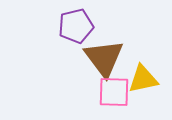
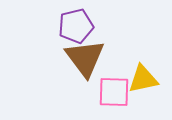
brown triangle: moved 19 px left
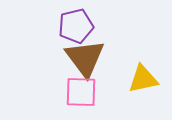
pink square: moved 33 px left
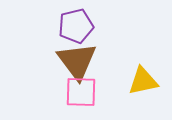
brown triangle: moved 8 px left, 3 px down
yellow triangle: moved 2 px down
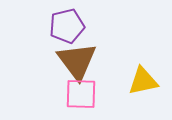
purple pentagon: moved 9 px left
pink square: moved 2 px down
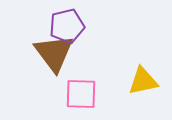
brown triangle: moved 23 px left, 8 px up
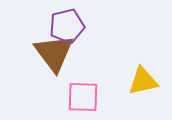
pink square: moved 2 px right, 3 px down
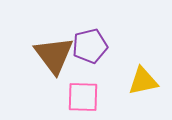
purple pentagon: moved 23 px right, 20 px down
brown triangle: moved 2 px down
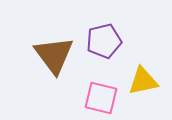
purple pentagon: moved 14 px right, 5 px up
pink square: moved 18 px right, 1 px down; rotated 12 degrees clockwise
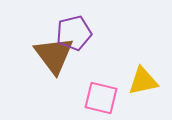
purple pentagon: moved 30 px left, 8 px up
